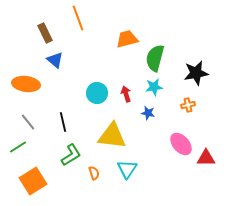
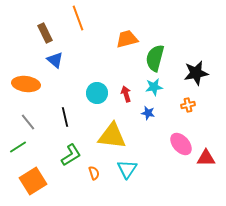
black line: moved 2 px right, 5 px up
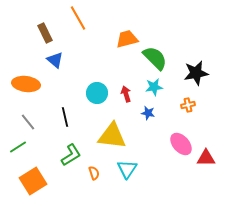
orange line: rotated 10 degrees counterclockwise
green semicircle: rotated 120 degrees clockwise
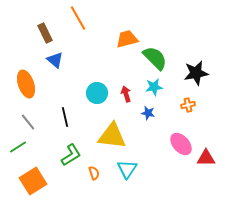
orange ellipse: rotated 64 degrees clockwise
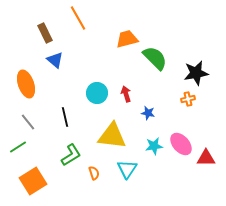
cyan star: moved 59 px down
orange cross: moved 6 px up
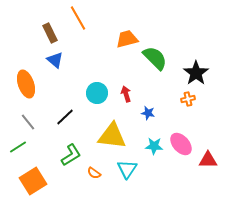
brown rectangle: moved 5 px right
black star: rotated 25 degrees counterclockwise
black line: rotated 60 degrees clockwise
cyan star: rotated 12 degrees clockwise
red triangle: moved 2 px right, 2 px down
orange semicircle: rotated 144 degrees clockwise
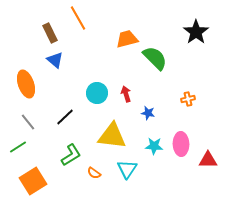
black star: moved 41 px up
pink ellipse: rotated 40 degrees clockwise
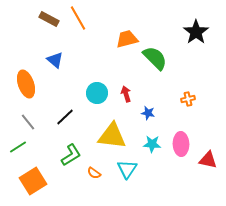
brown rectangle: moved 1 px left, 14 px up; rotated 36 degrees counterclockwise
cyan star: moved 2 px left, 2 px up
red triangle: rotated 12 degrees clockwise
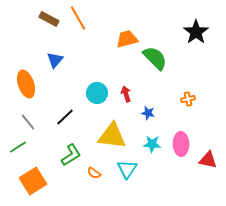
blue triangle: rotated 30 degrees clockwise
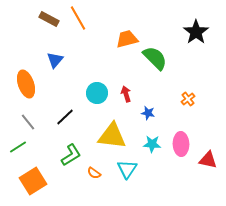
orange cross: rotated 24 degrees counterclockwise
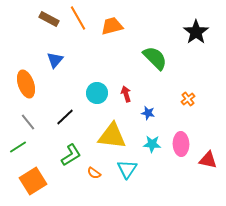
orange trapezoid: moved 15 px left, 13 px up
